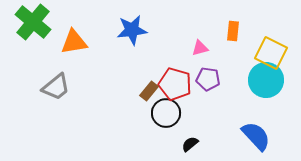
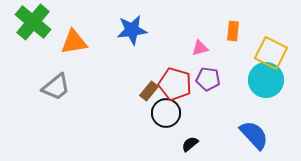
blue semicircle: moved 2 px left, 1 px up
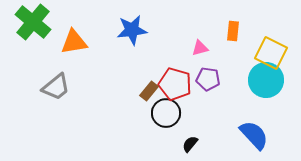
black semicircle: rotated 12 degrees counterclockwise
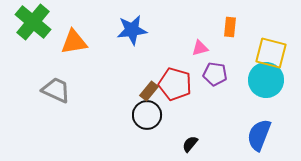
orange rectangle: moved 3 px left, 4 px up
yellow square: rotated 12 degrees counterclockwise
purple pentagon: moved 7 px right, 5 px up
gray trapezoid: moved 3 px down; rotated 116 degrees counterclockwise
black circle: moved 19 px left, 2 px down
blue semicircle: moved 5 px right; rotated 116 degrees counterclockwise
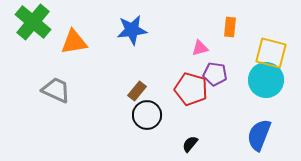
red pentagon: moved 16 px right, 5 px down
brown rectangle: moved 12 px left
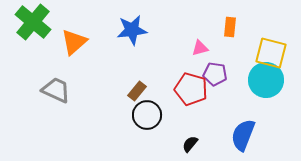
orange triangle: rotated 32 degrees counterclockwise
blue semicircle: moved 16 px left
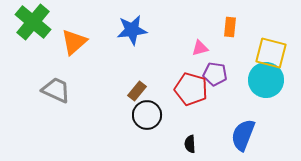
black semicircle: rotated 42 degrees counterclockwise
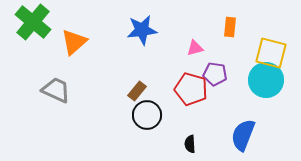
blue star: moved 10 px right
pink triangle: moved 5 px left
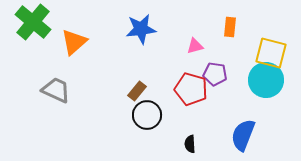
blue star: moved 1 px left, 1 px up
pink triangle: moved 2 px up
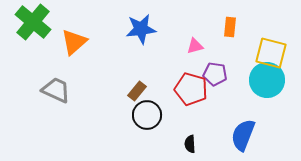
cyan circle: moved 1 px right
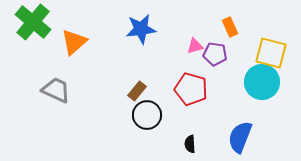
orange rectangle: rotated 30 degrees counterclockwise
purple pentagon: moved 20 px up
cyan circle: moved 5 px left, 2 px down
blue semicircle: moved 3 px left, 2 px down
